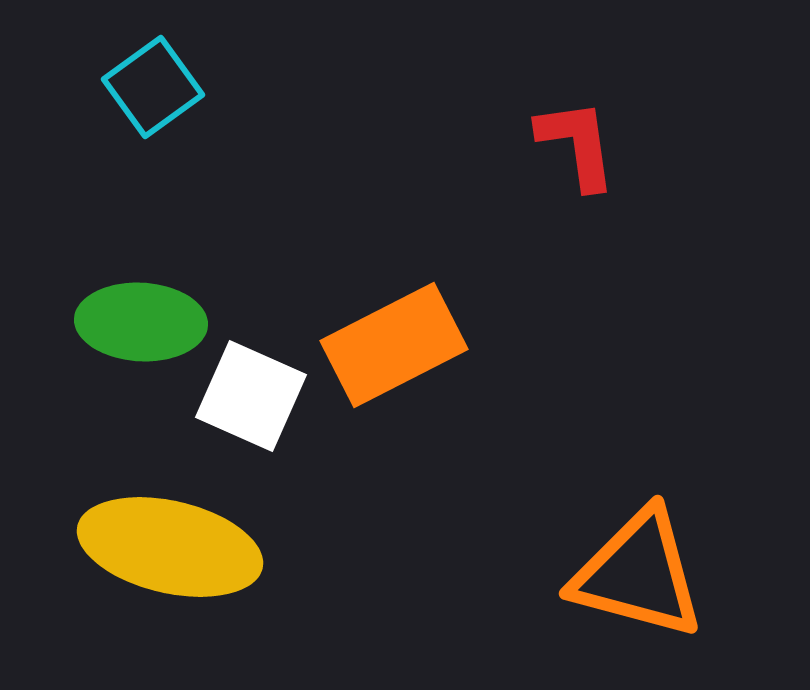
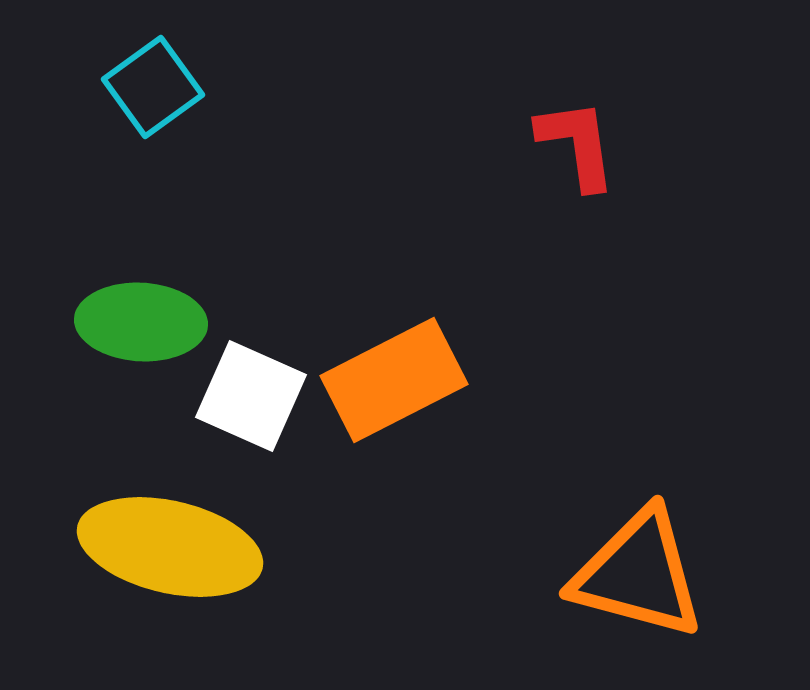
orange rectangle: moved 35 px down
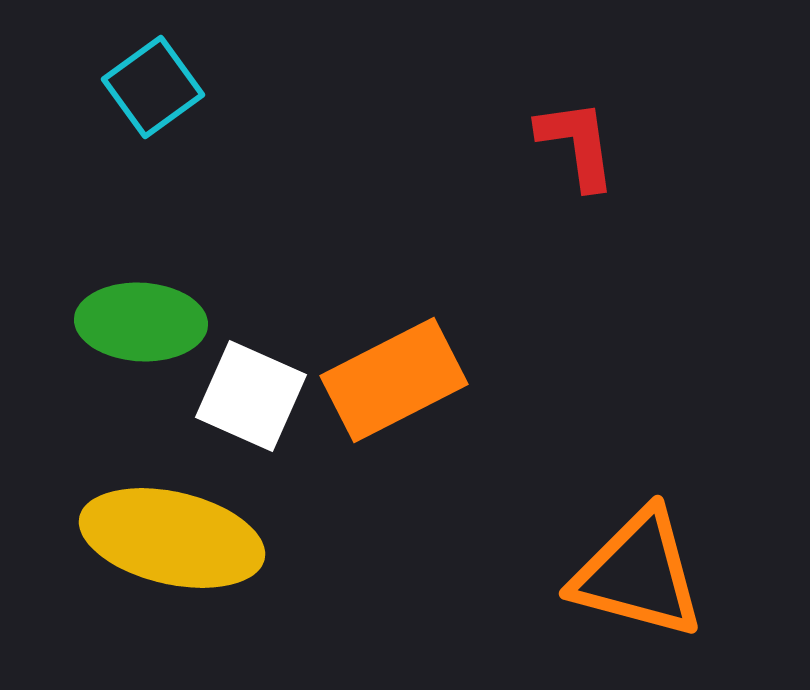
yellow ellipse: moved 2 px right, 9 px up
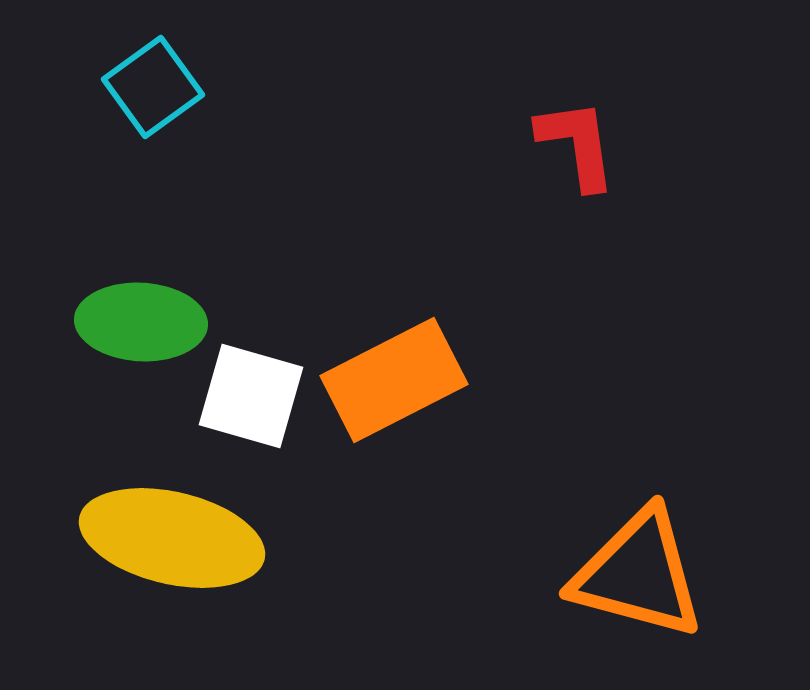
white square: rotated 8 degrees counterclockwise
